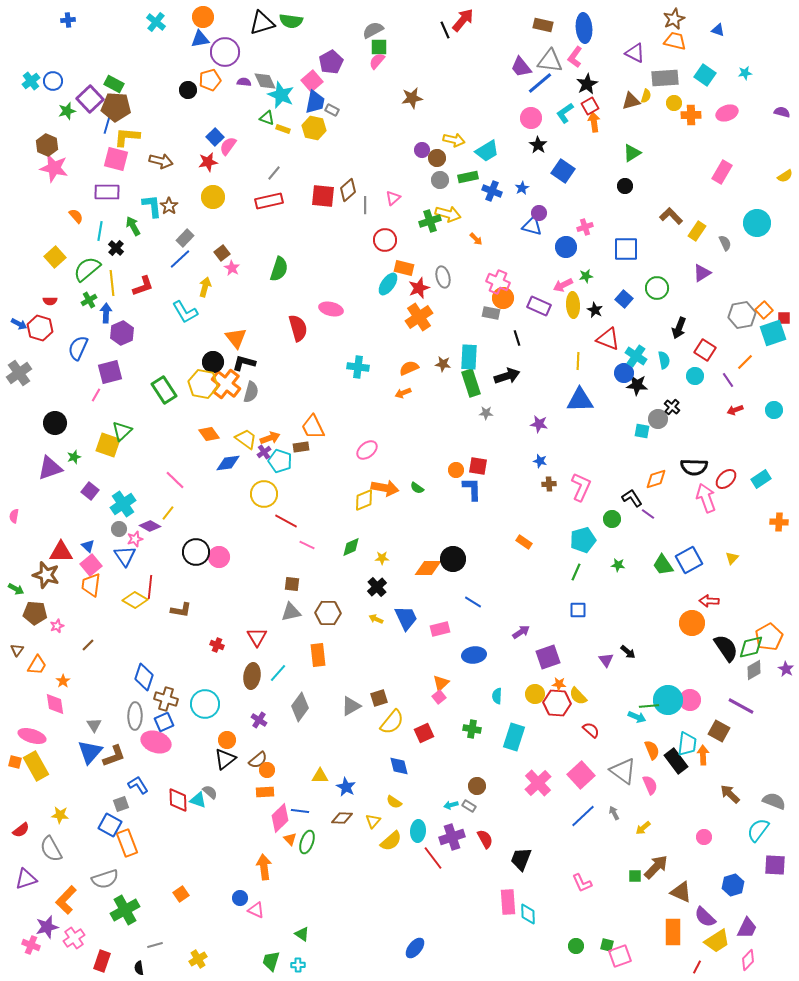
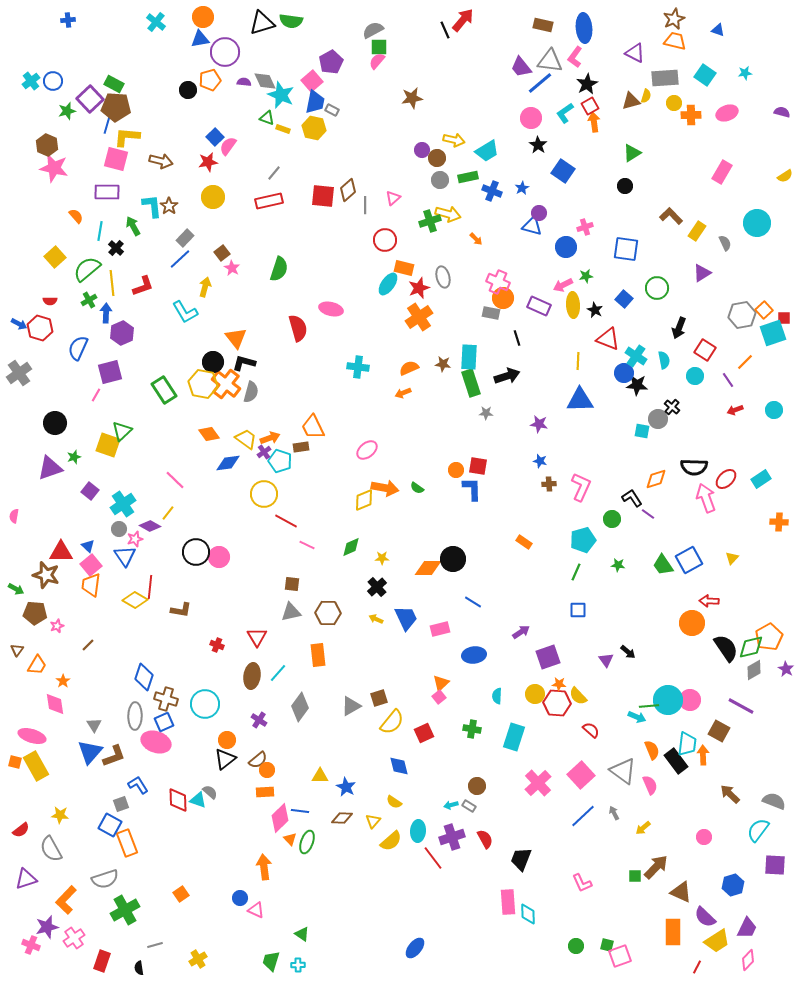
blue square at (626, 249): rotated 8 degrees clockwise
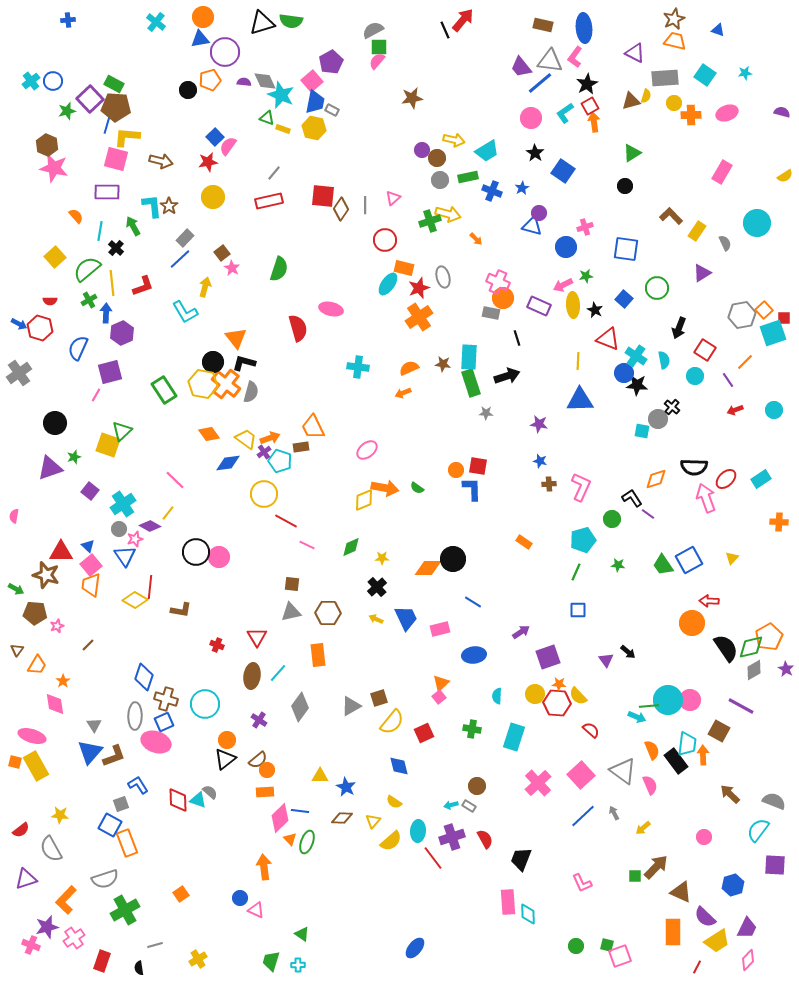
black star at (538, 145): moved 3 px left, 8 px down
brown diamond at (348, 190): moved 7 px left, 19 px down; rotated 15 degrees counterclockwise
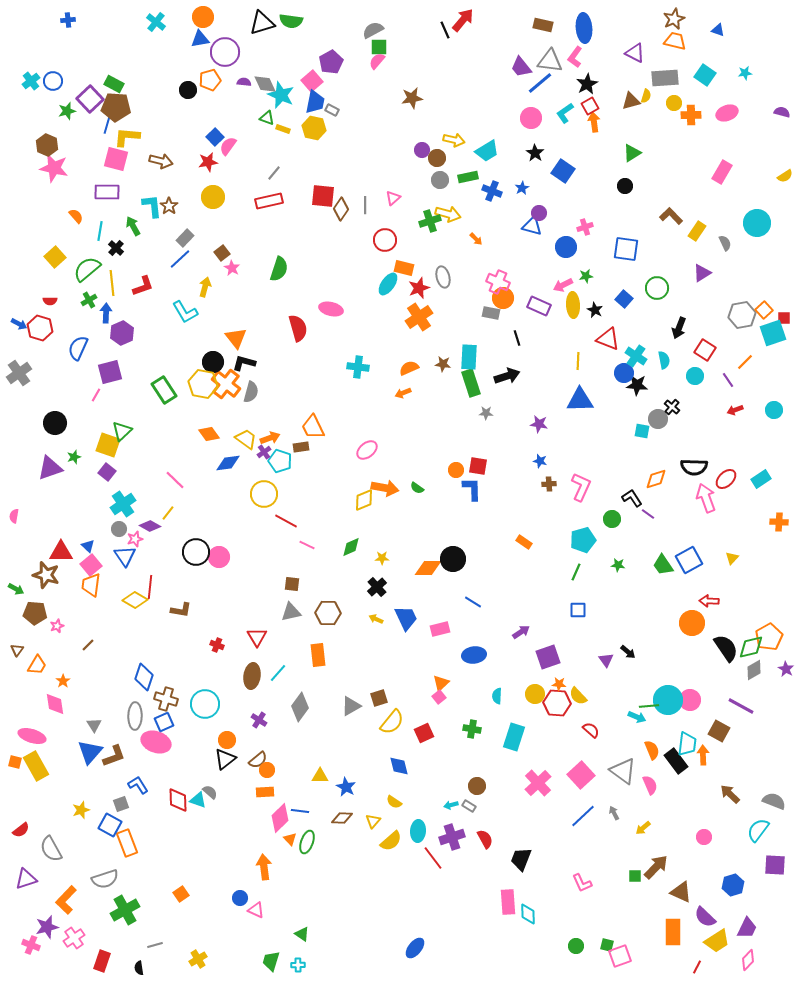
gray diamond at (265, 81): moved 3 px down
purple square at (90, 491): moved 17 px right, 19 px up
yellow star at (60, 815): moved 21 px right, 5 px up; rotated 24 degrees counterclockwise
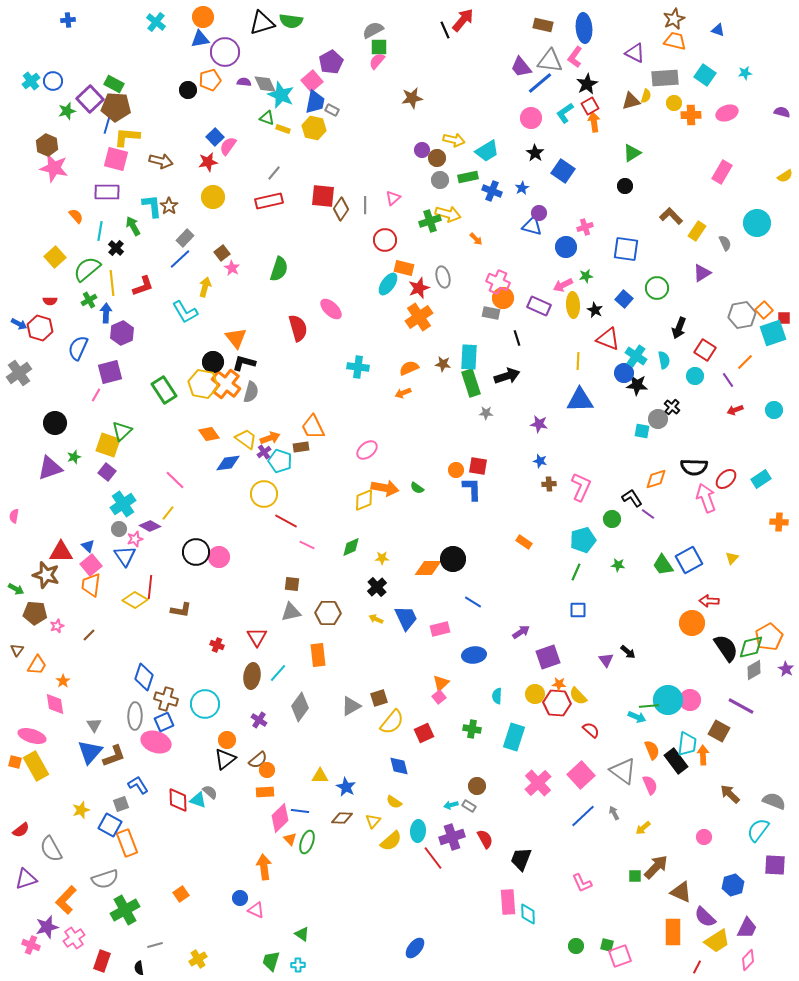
pink ellipse at (331, 309): rotated 30 degrees clockwise
brown line at (88, 645): moved 1 px right, 10 px up
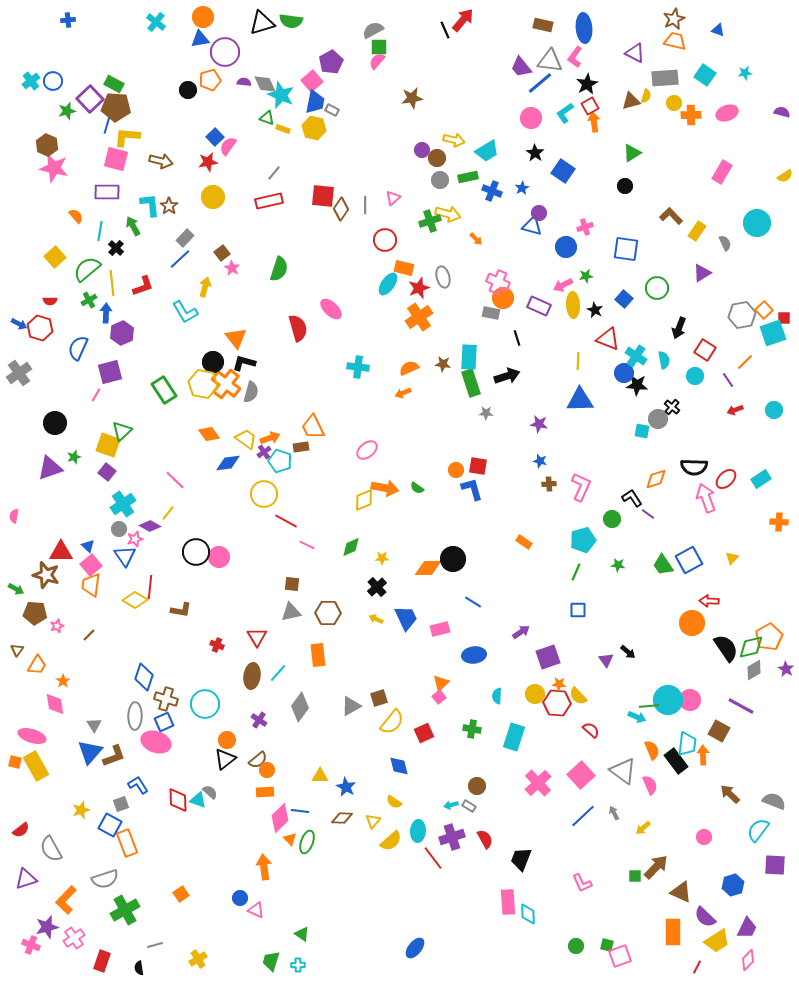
cyan L-shape at (152, 206): moved 2 px left, 1 px up
blue L-shape at (472, 489): rotated 15 degrees counterclockwise
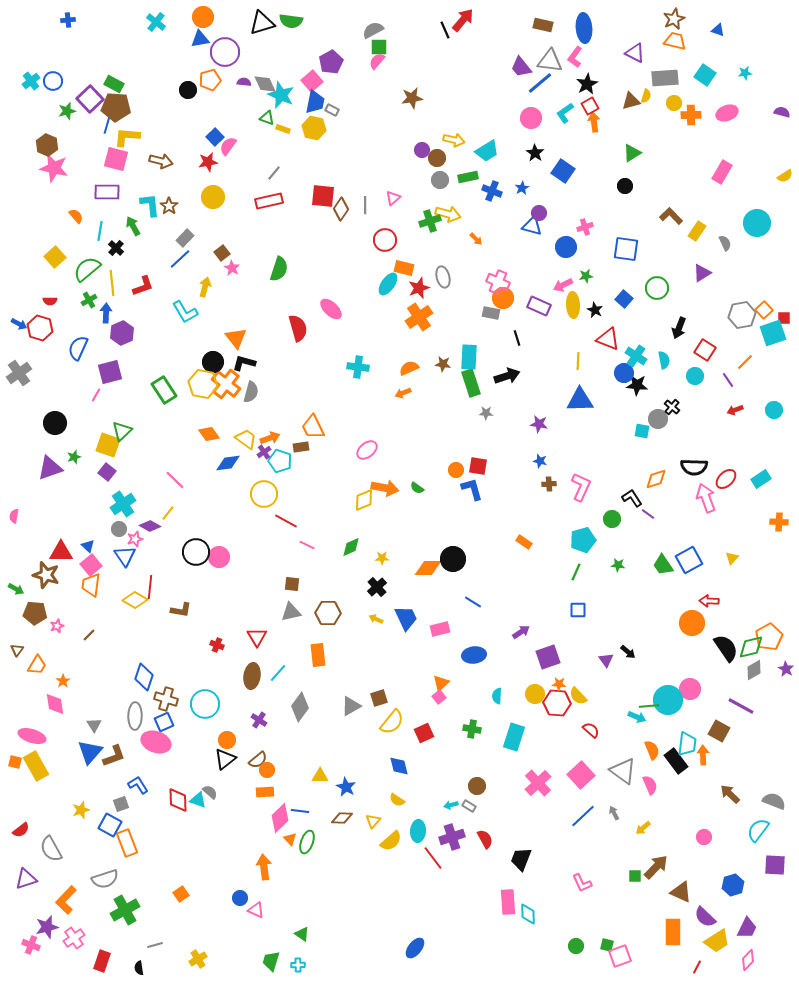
pink circle at (690, 700): moved 11 px up
yellow semicircle at (394, 802): moved 3 px right, 2 px up
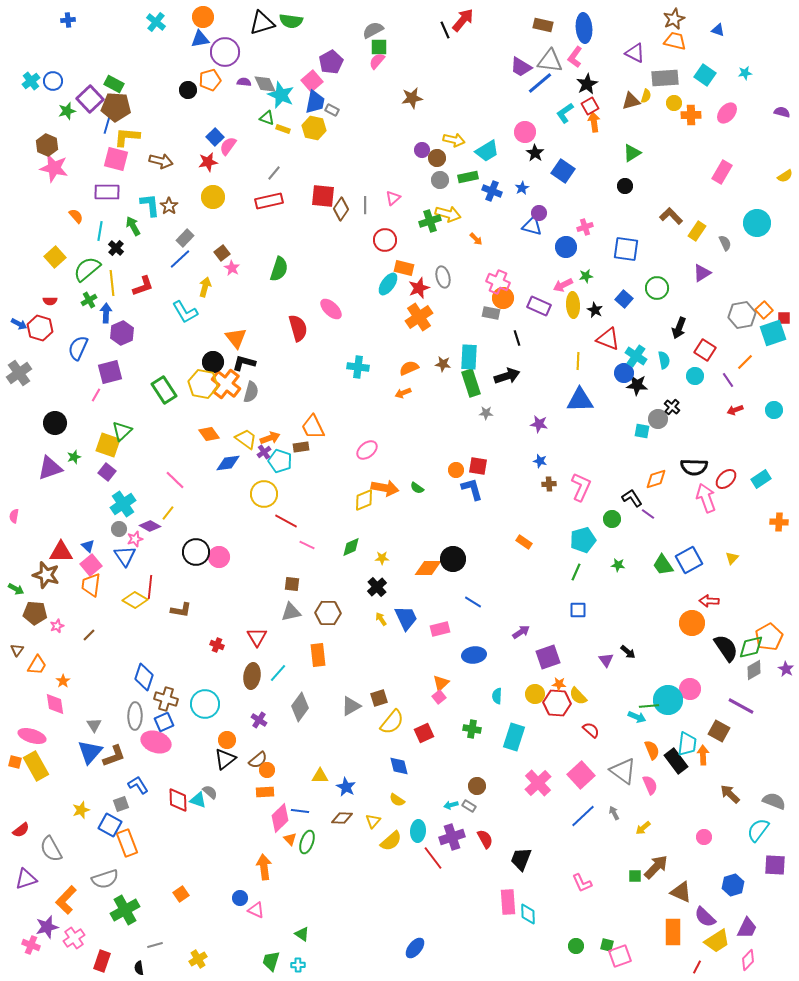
purple trapezoid at (521, 67): rotated 20 degrees counterclockwise
pink ellipse at (727, 113): rotated 30 degrees counterclockwise
pink circle at (531, 118): moved 6 px left, 14 px down
yellow arrow at (376, 619): moved 5 px right; rotated 32 degrees clockwise
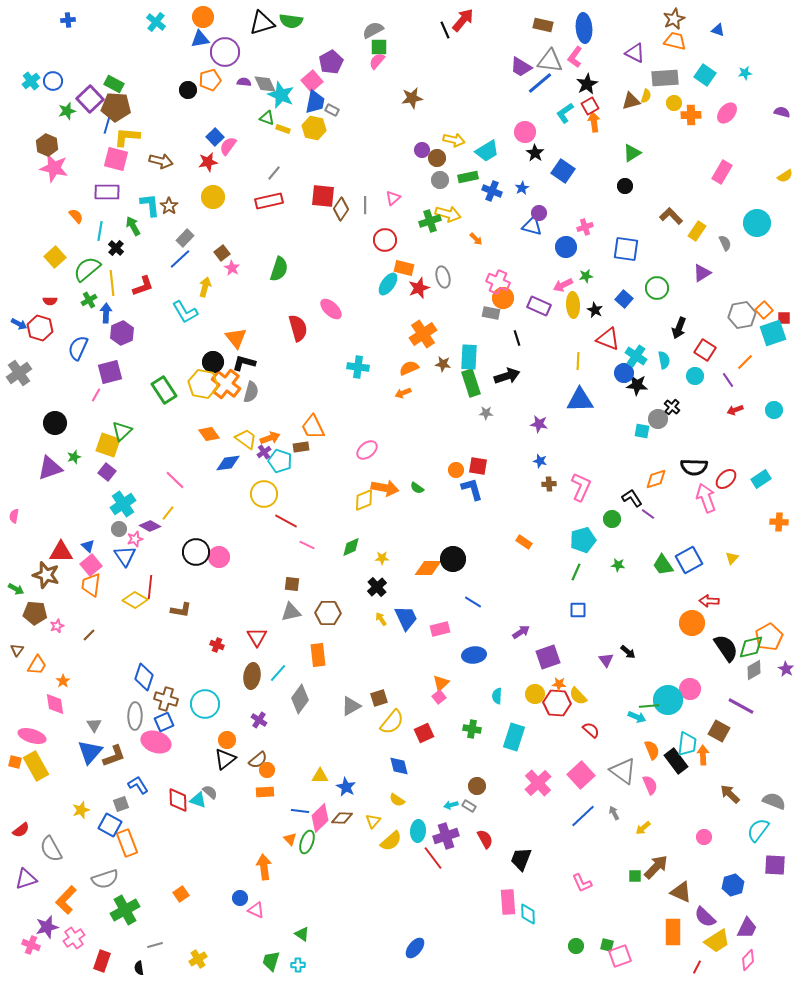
orange cross at (419, 317): moved 4 px right, 17 px down
gray diamond at (300, 707): moved 8 px up
pink diamond at (280, 818): moved 40 px right
purple cross at (452, 837): moved 6 px left, 1 px up
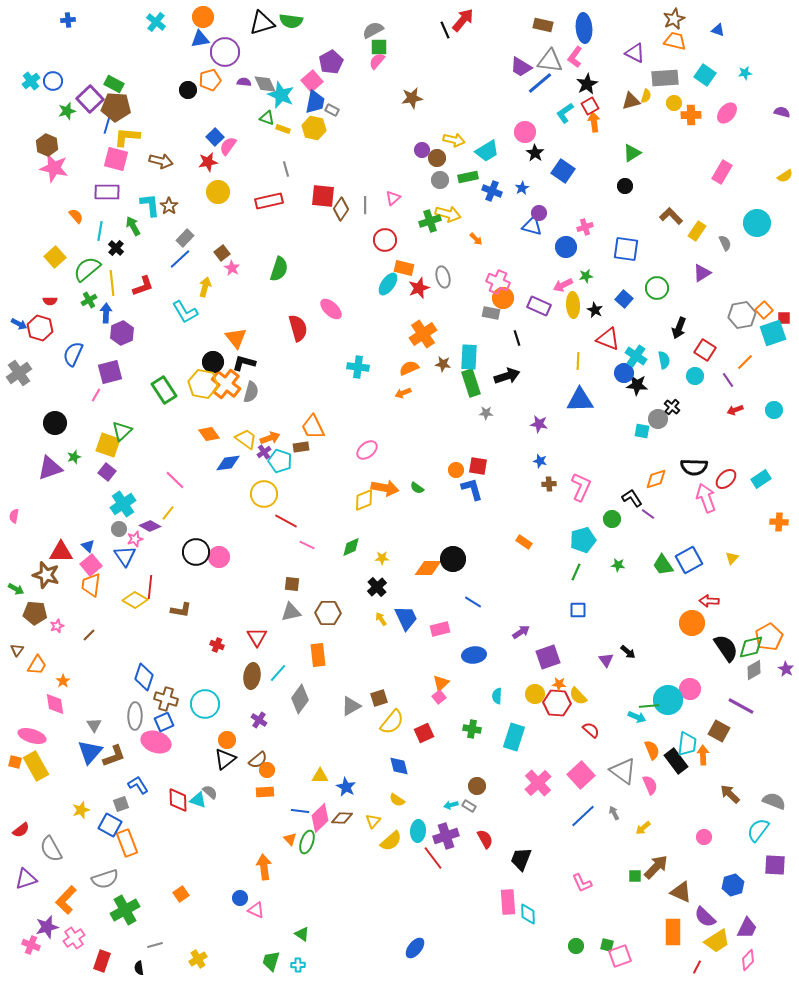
gray line at (274, 173): moved 12 px right, 4 px up; rotated 56 degrees counterclockwise
yellow circle at (213, 197): moved 5 px right, 5 px up
blue semicircle at (78, 348): moved 5 px left, 6 px down
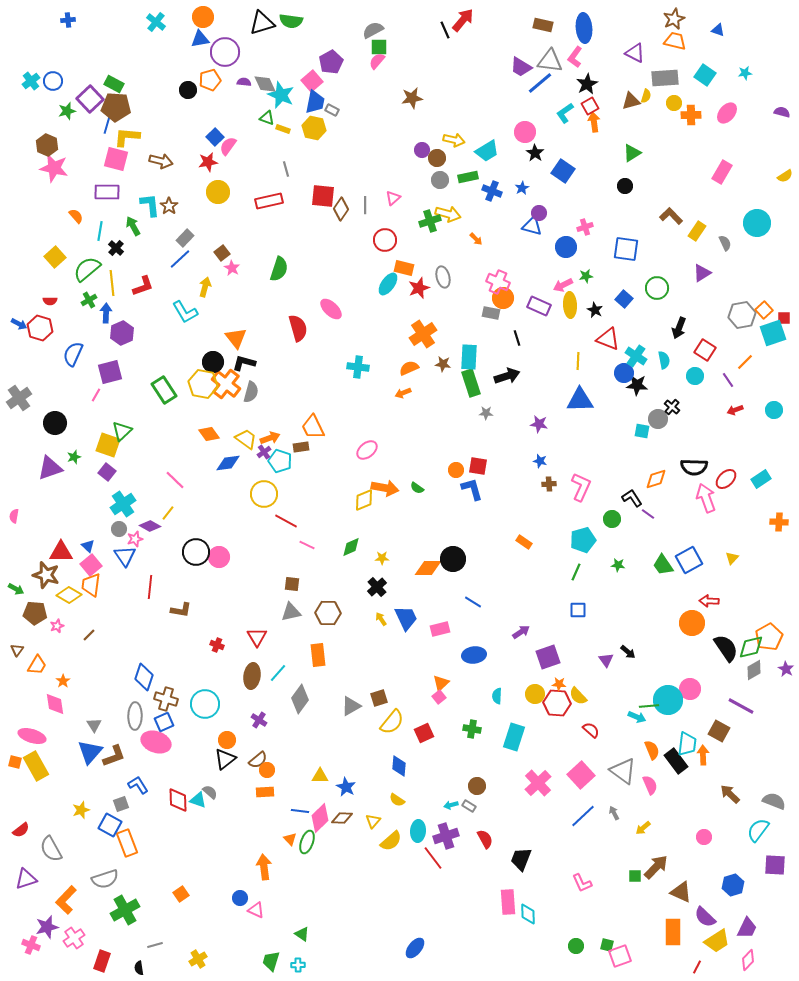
yellow ellipse at (573, 305): moved 3 px left
gray cross at (19, 373): moved 25 px down
yellow diamond at (135, 600): moved 66 px left, 5 px up
blue diamond at (399, 766): rotated 20 degrees clockwise
